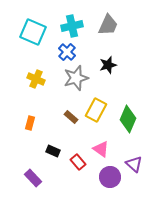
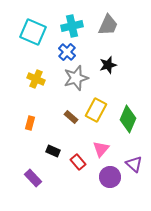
pink triangle: rotated 36 degrees clockwise
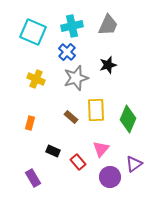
yellow rectangle: rotated 30 degrees counterclockwise
purple triangle: rotated 42 degrees clockwise
purple rectangle: rotated 12 degrees clockwise
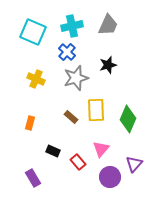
purple triangle: rotated 12 degrees counterclockwise
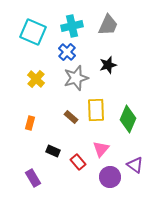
yellow cross: rotated 18 degrees clockwise
purple triangle: moved 1 px right, 1 px down; rotated 36 degrees counterclockwise
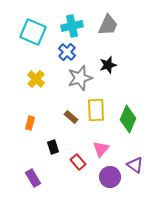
gray star: moved 4 px right
black rectangle: moved 4 px up; rotated 48 degrees clockwise
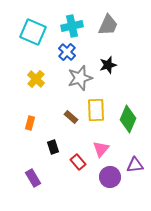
purple triangle: rotated 42 degrees counterclockwise
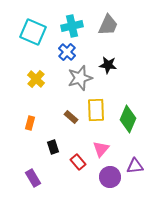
black star: rotated 24 degrees clockwise
purple triangle: moved 1 px down
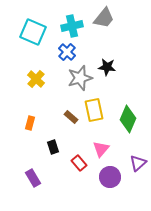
gray trapezoid: moved 4 px left, 7 px up; rotated 15 degrees clockwise
black star: moved 1 px left, 2 px down
yellow rectangle: moved 2 px left; rotated 10 degrees counterclockwise
red rectangle: moved 1 px right, 1 px down
purple triangle: moved 3 px right, 3 px up; rotated 36 degrees counterclockwise
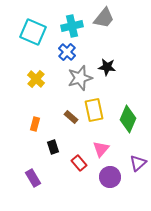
orange rectangle: moved 5 px right, 1 px down
